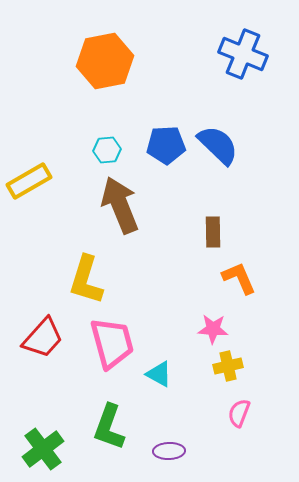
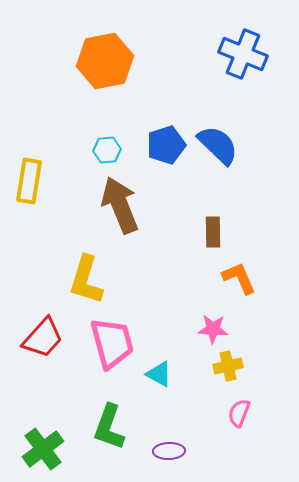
blue pentagon: rotated 15 degrees counterclockwise
yellow rectangle: rotated 51 degrees counterclockwise
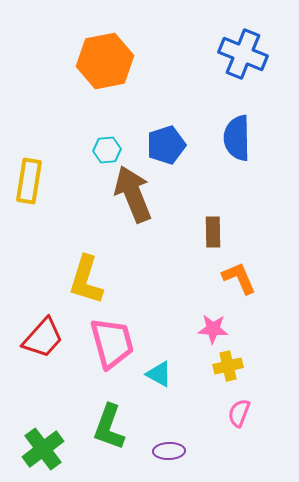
blue semicircle: moved 19 px right, 7 px up; rotated 135 degrees counterclockwise
brown arrow: moved 13 px right, 11 px up
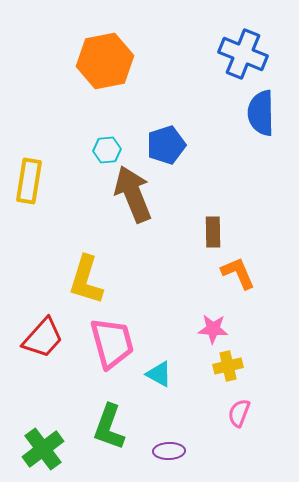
blue semicircle: moved 24 px right, 25 px up
orange L-shape: moved 1 px left, 5 px up
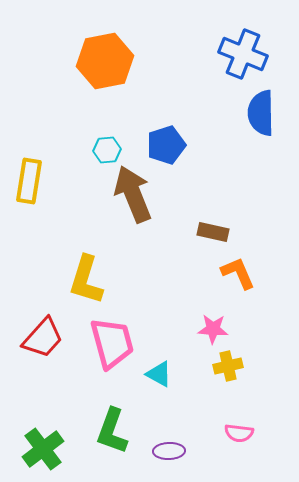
brown rectangle: rotated 76 degrees counterclockwise
pink semicircle: moved 20 px down; rotated 104 degrees counterclockwise
green L-shape: moved 3 px right, 4 px down
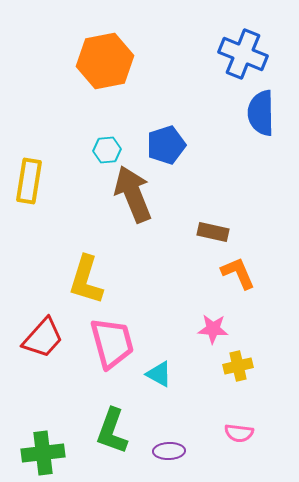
yellow cross: moved 10 px right
green cross: moved 4 px down; rotated 30 degrees clockwise
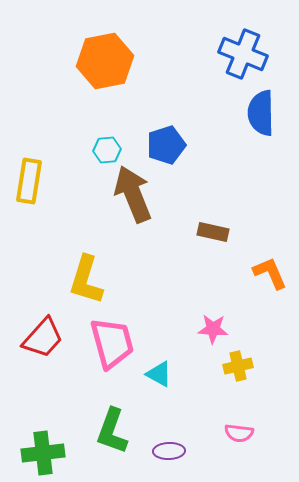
orange L-shape: moved 32 px right
